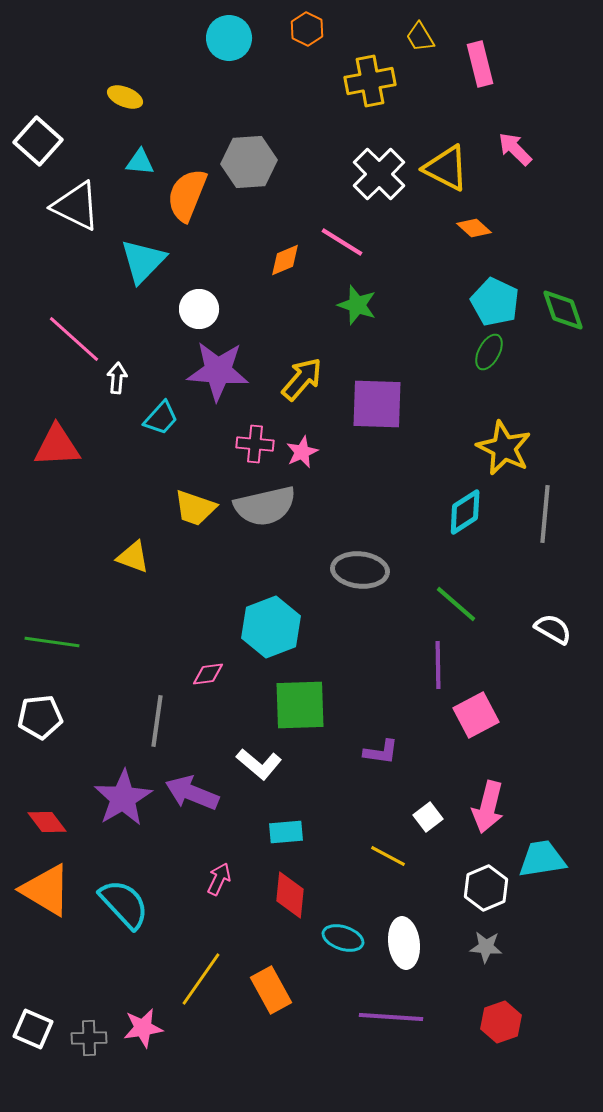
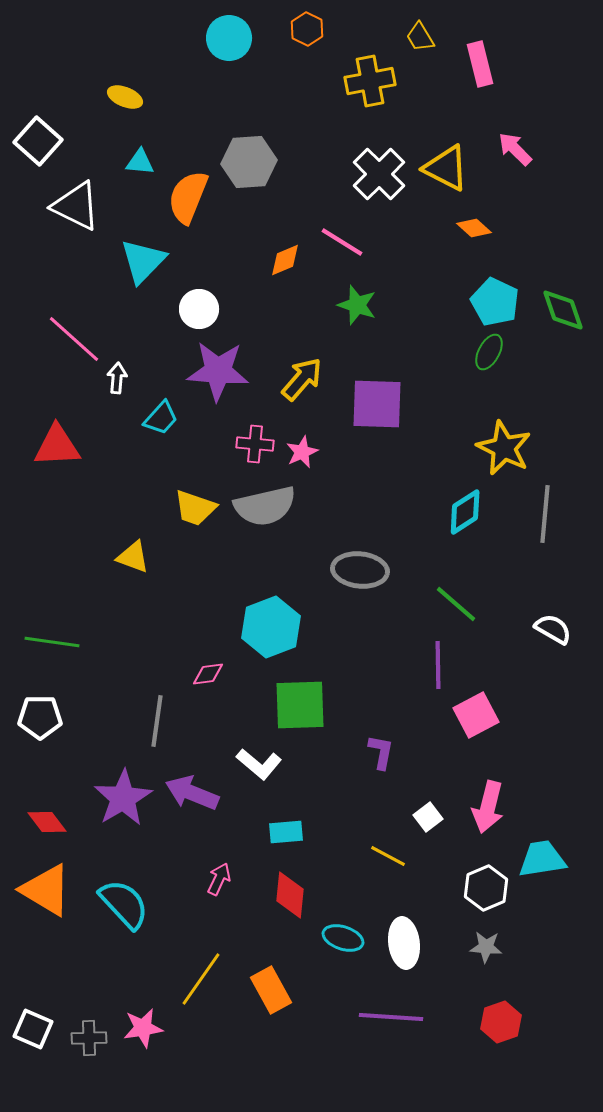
orange semicircle at (187, 195): moved 1 px right, 2 px down
white pentagon at (40, 717): rotated 6 degrees clockwise
purple L-shape at (381, 752): rotated 87 degrees counterclockwise
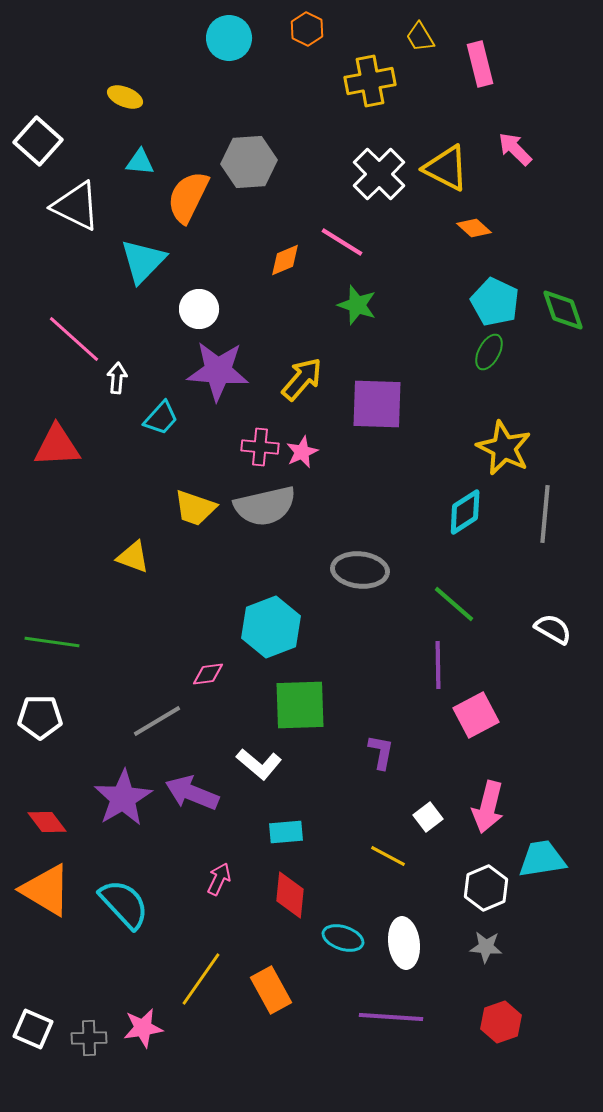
orange semicircle at (188, 197): rotated 4 degrees clockwise
pink cross at (255, 444): moved 5 px right, 3 px down
green line at (456, 604): moved 2 px left
gray line at (157, 721): rotated 51 degrees clockwise
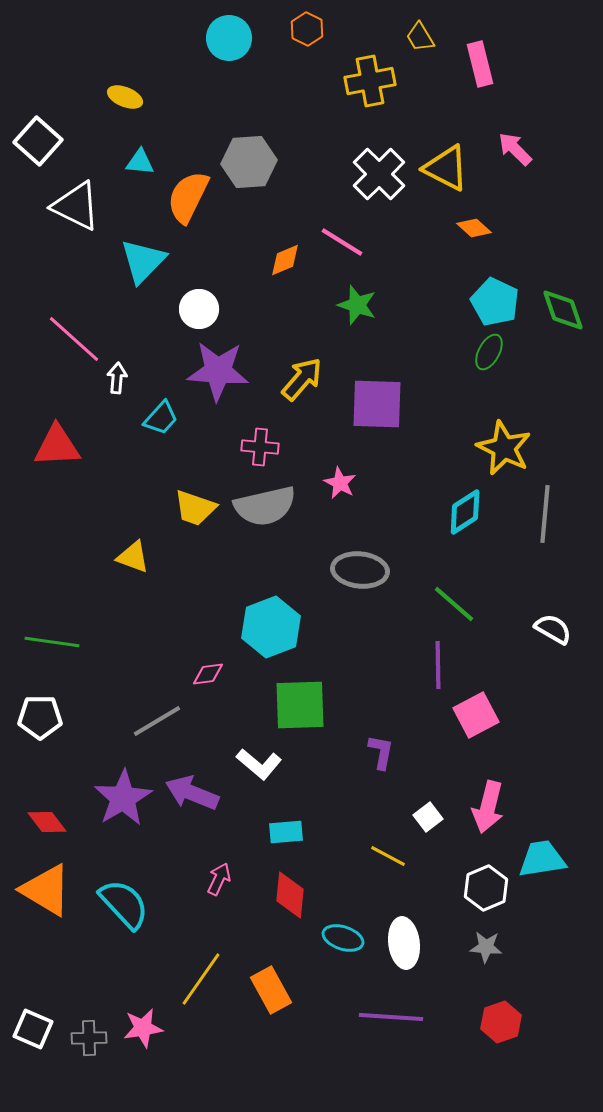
pink star at (302, 452): moved 38 px right, 31 px down; rotated 20 degrees counterclockwise
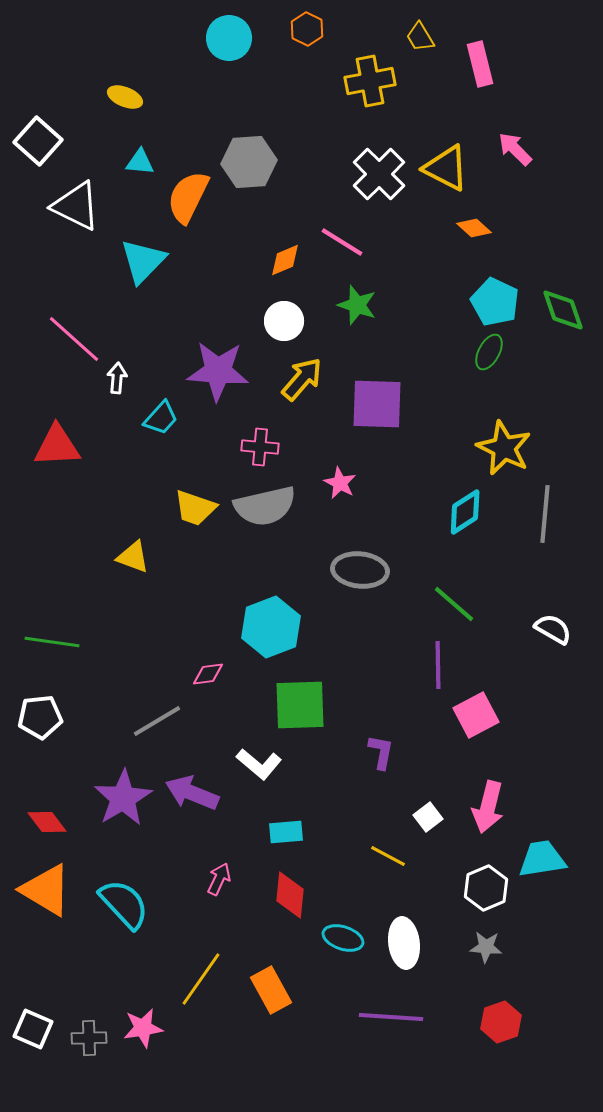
white circle at (199, 309): moved 85 px right, 12 px down
white pentagon at (40, 717): rotated 6 degrees counterclockwise
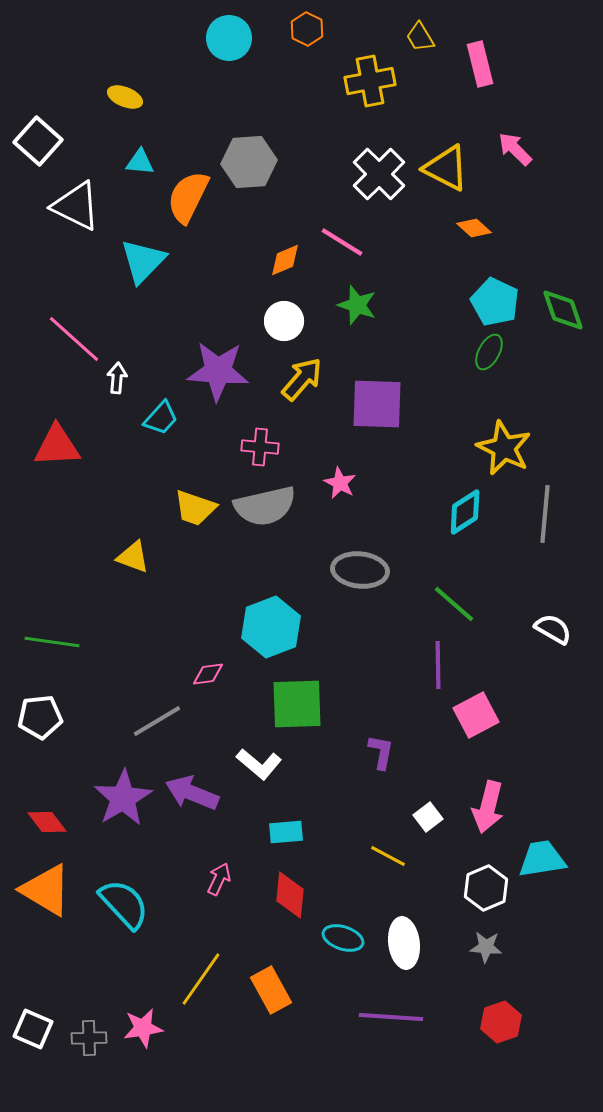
green square at (300, 705): moved 3 px left, 1 px up
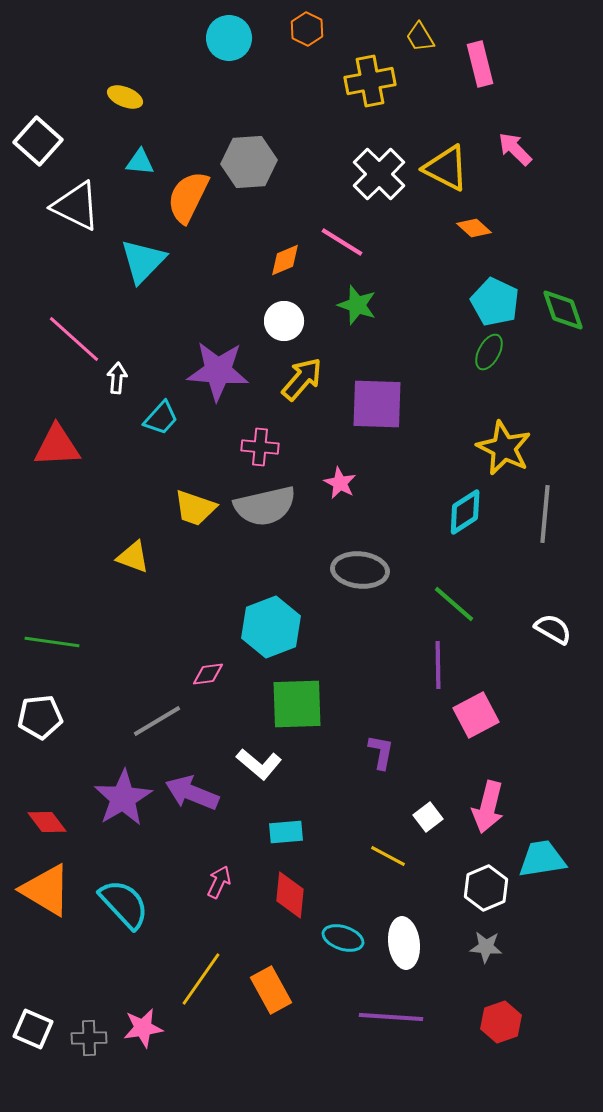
pink arrow at (219, 879): moved 3 px down
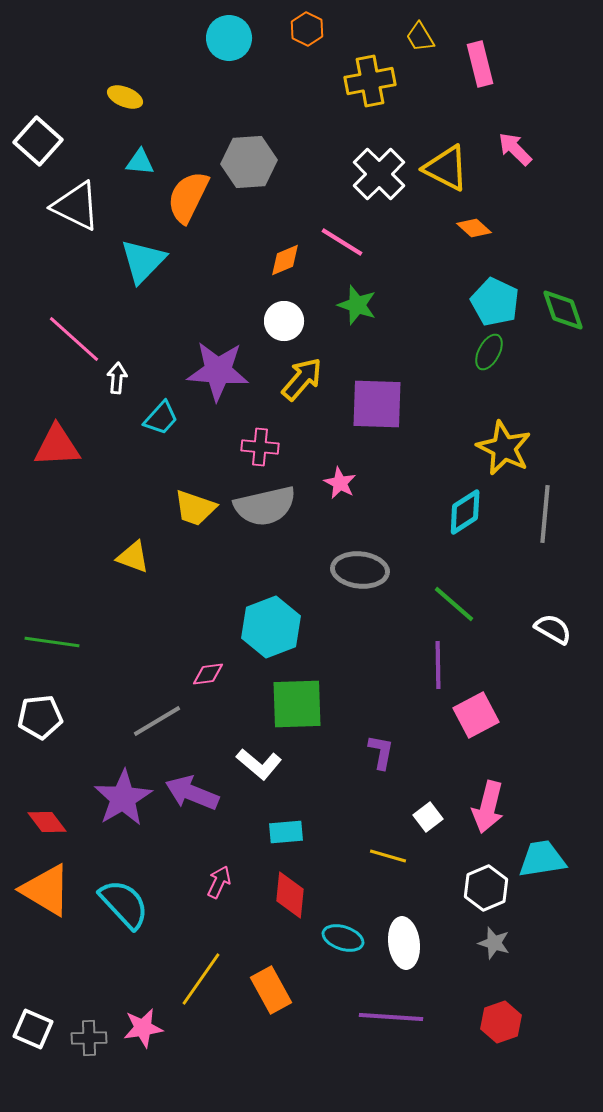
yellow line at (388, 856): rotated 12 degrees counterclockwise
gray star at (486, 947): moved 8 px right, 4 px up; rotated 12 degrees clockwise
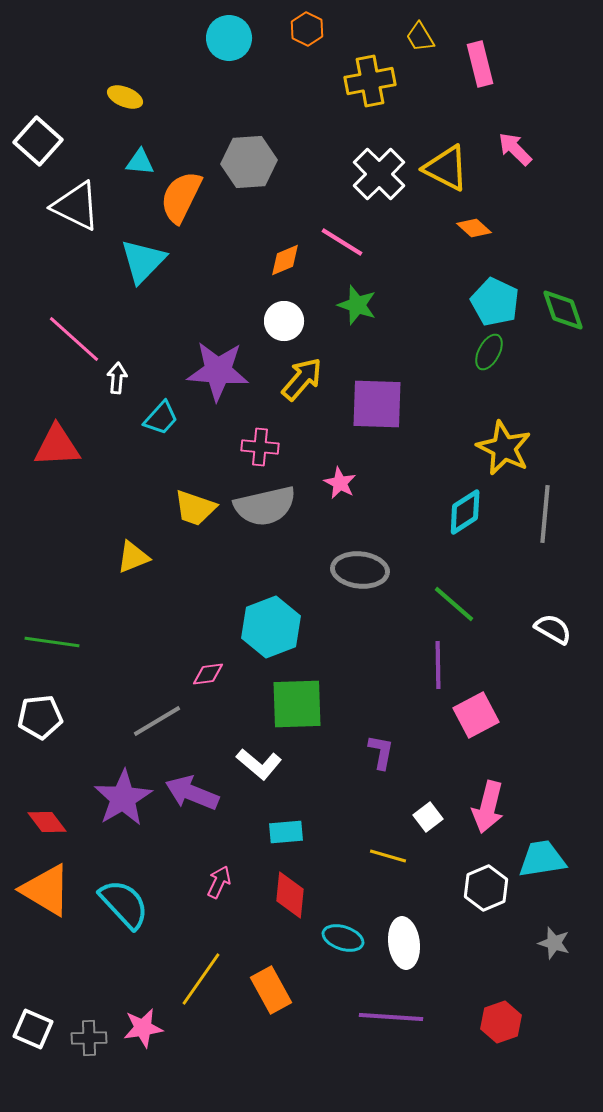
orange semicircle at (188, 197): moved 7 px left
yellow triangle at (133, 557): rotated 42 degrees counterclockwise
gray star at (494, 943): moved 60 px right
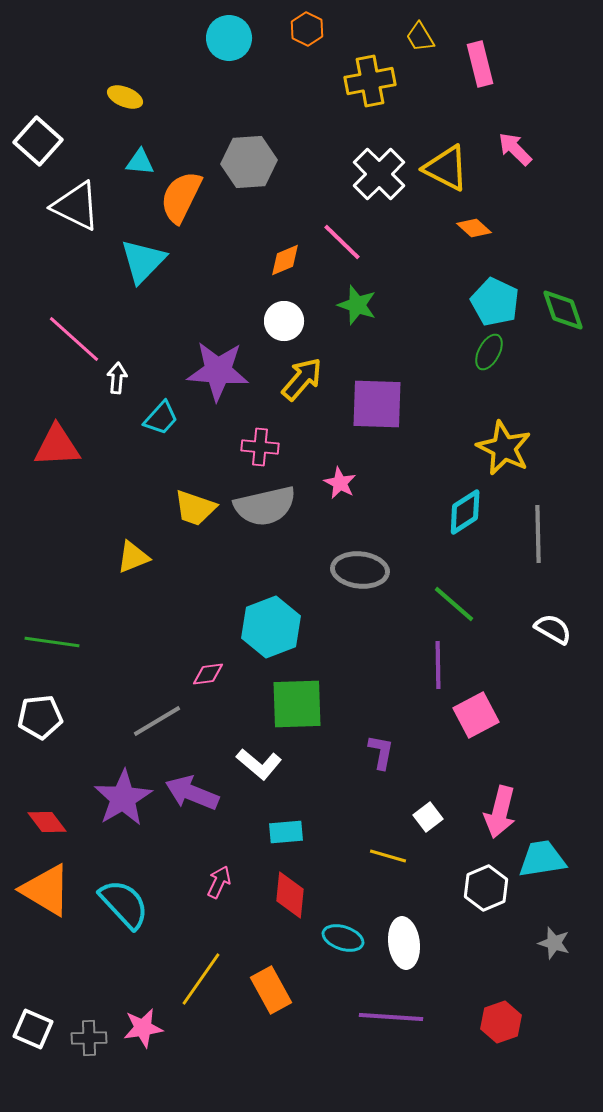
pink line at (342, 242): rotated 12 degrees clockwise
gray line at (545, 514): moved 7 px left, 20 px down; rotated 6 degrees counterclockwise
pink arrow at (488, 807): moved 12 px right, 5 px down
